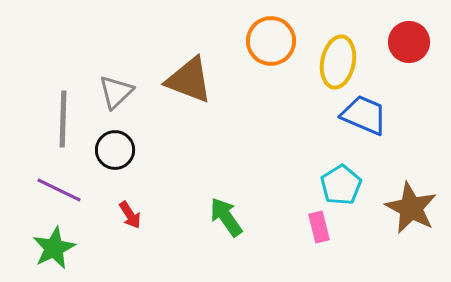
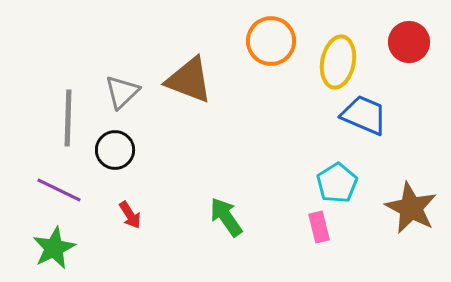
gray triangle: moved 6 px right
gray line: moved 5 px right, 1 px up
cyan pentagon: moved 4 px left, 2 px up
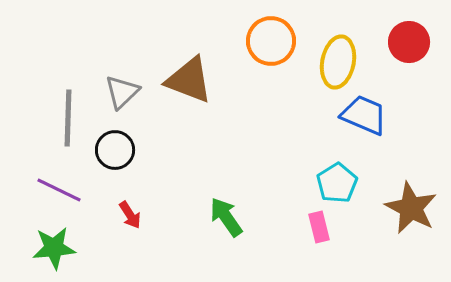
green star: rotated 21 degrees clockwise
